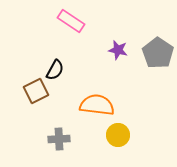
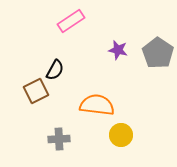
pink rectangle: rotated 68 degrees counterclockwise
yellow circle: moved 3 px right
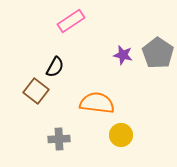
purple star: moved 5 px right, 5 px down
black semicircle: moved 3 px up
brown square: rotated 25 degrees counterclockwise
orange semicircle: moved 2 px up
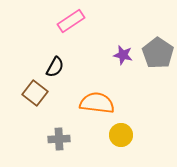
brown square: moved 1 px left, 2 px down
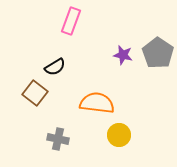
pink rectangle: rotated 36 degrees counterclockwise
black semicircle: rotated 30 degrees clockwise
yellow circle: moved 2 px left
gray cross: moved 1 px left; rotated 15 degrees clockwise
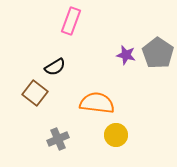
purple star: moved 3 px right
yellow circle: moved 3 px left
gray cross: rotated 35 degrees counterclockwise
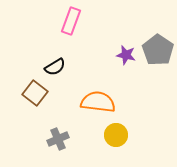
gray pentagon: moved 3 px up
orange semicircle: moved 1 px right, 1 px up
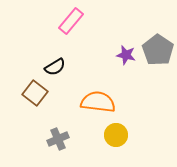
pink rectangle: rotated 20 degrees clockwise
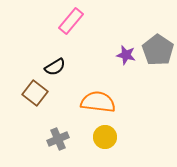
yellow circle: moved 11 px left, 2 px down
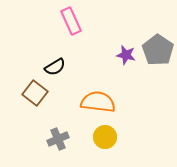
pink rectangle: rotated 64 degrees counterclockwise
